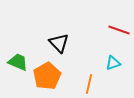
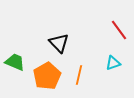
red line: rotated 35 degrees clockwise
green trapezoid: moved 3 px left
orange line: moved 10 px left, 9 px up
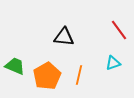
black triangle: moved 5 px right, 6 px up; rotated 40 degrees counterclockwise
green trapezoid: moved 4 px down
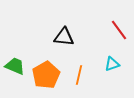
cyan triangle: moved 1 px left, 1 px down
orange pentagon: moved 1 px left, 1 px up
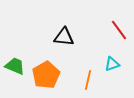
orange line: moved 9 px right, 5 px down
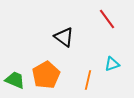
red line: moved 12 px left, 11 px up
black triangle: rotated 30 degrees clockwise
green trapezoid: moved 14 px down
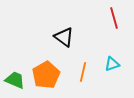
red line: moved 7 px right, 1 px up; rotated 20 degrees clockwise
orange line: moved 5 px left, 8 px up
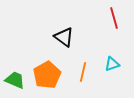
orange pentagon: moved 1 px right
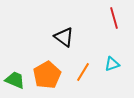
orange line: rotated 18 degrees clockwise
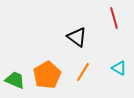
black triangle: moved 13 px right
cyan triangle: moved 7 px right, 4 px down; rotated 49 degrees clockwise
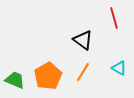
black triangle: moved 6 px right, 3 px down
orange pentagon: moved 1 px right, 1 px down
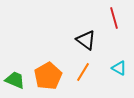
black triangle: moved 3 px right
